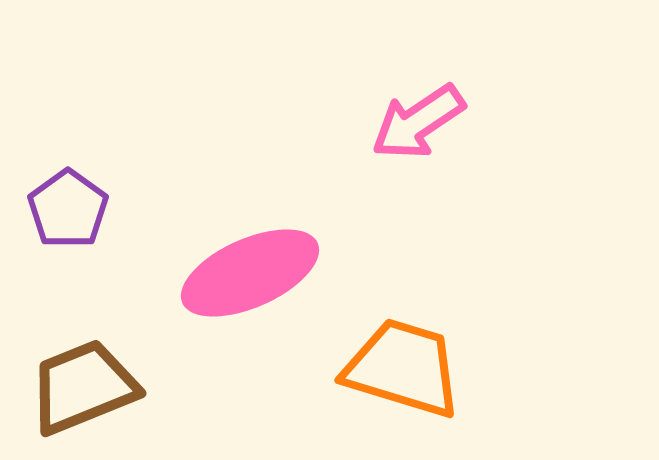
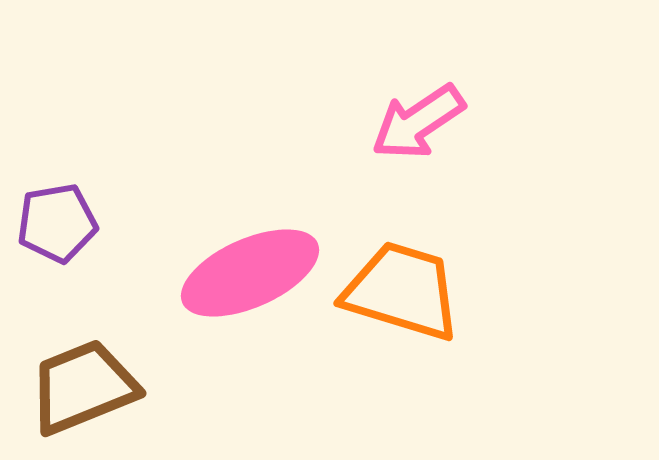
purple pentagon: moved 11 px left, 14 px down; rotated 26 degrees clockwise
orange trapezoid: moved 1 px left, 77 px up
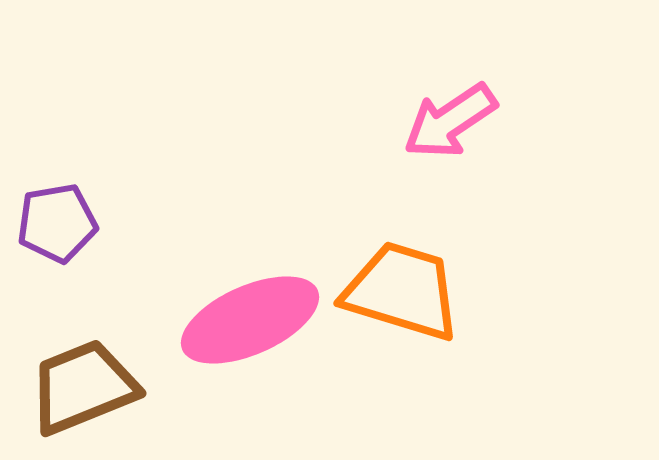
pink arrow: moved 32 px right, 1 px up
pink ellipse: moved 47 px down
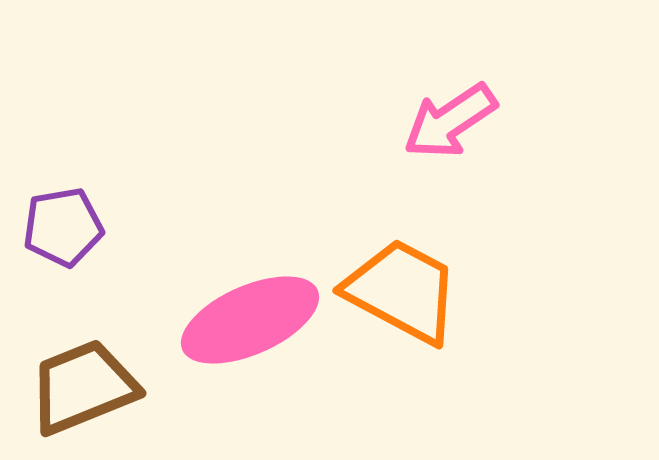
purple pentagon: moved 6 px right, 4 px down
orange trapezoid: rotated 11 degrees clockwise
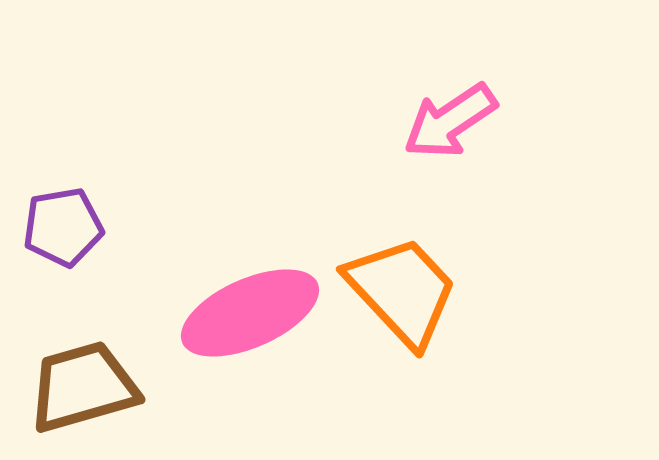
orange trapezoid: rotated 19 degrees clockwise
pink ellipse: moved 7 px up
brown trapezoid: rotated 6 degrees clockwise
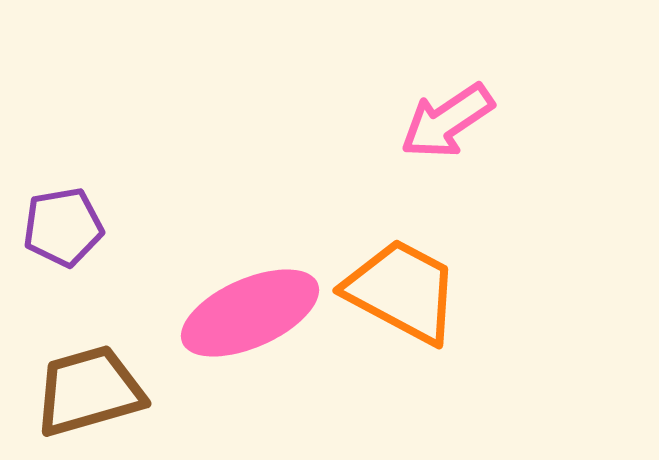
pink arrow: moved 3 px left
orange trapezoid: rotated 19 degrees counterclockwise
brown trapezoid: moved 6 px right, 4 px down
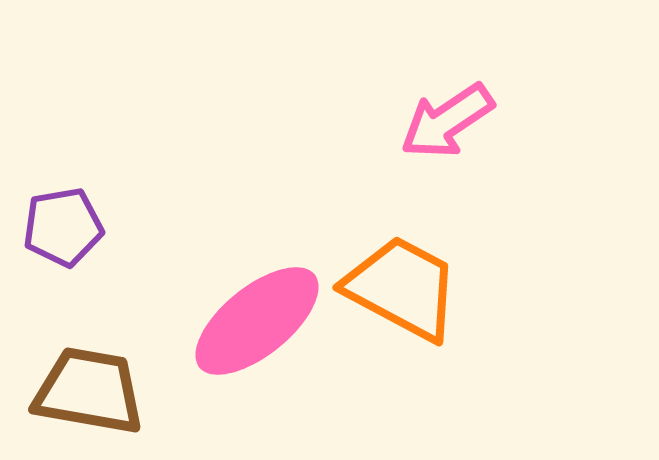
orange trapezoid: moved 3 px up
pink ellipse: moved 7 px right, 8 px down; rotated 15 degrees counterclockwise
brown trapezoid: rotated 26 degrees clockwise
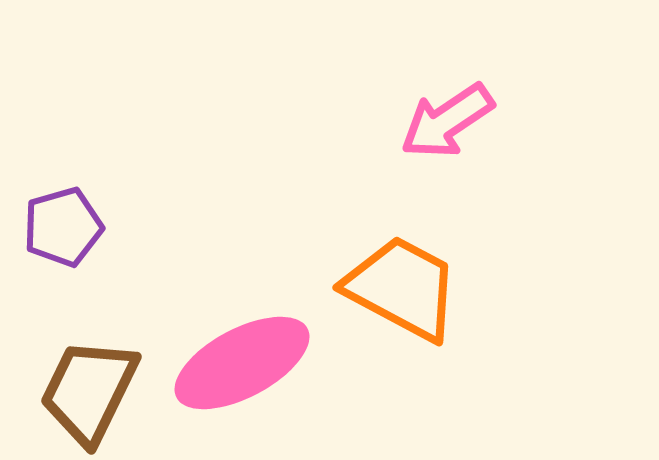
purple pentagon: rotated 6 degrees counterclockwise
pink ellipse: moved 15 px left, 42 px down; rotated 11 degrees clockwise
brown trapezoid: rotated 74 degrees counterclockwise
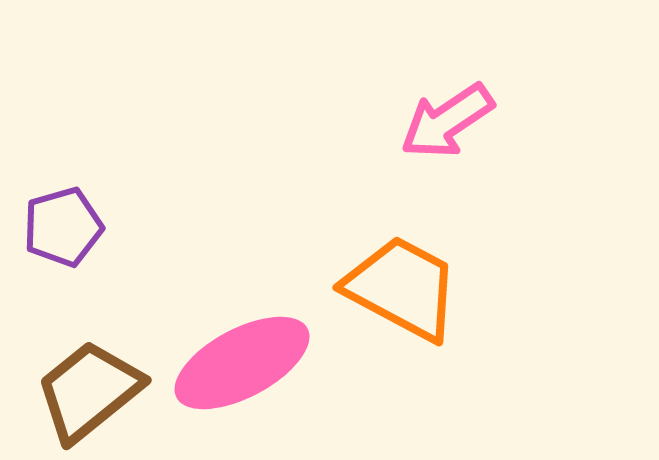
brown trapezoid: rotated 25 degrees clockwise
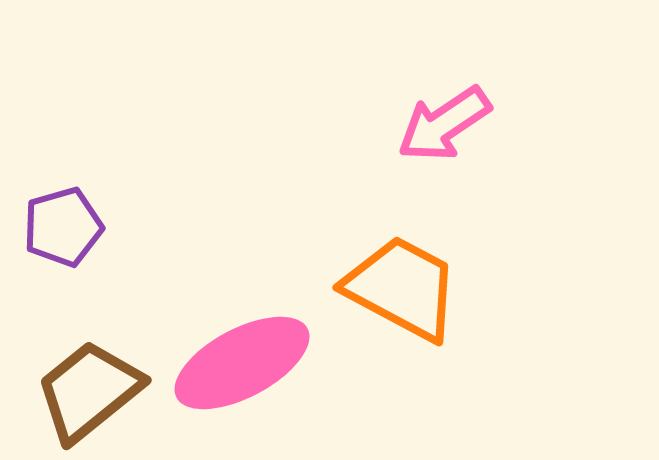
pink arrow: moved 3 px left, 3 px down
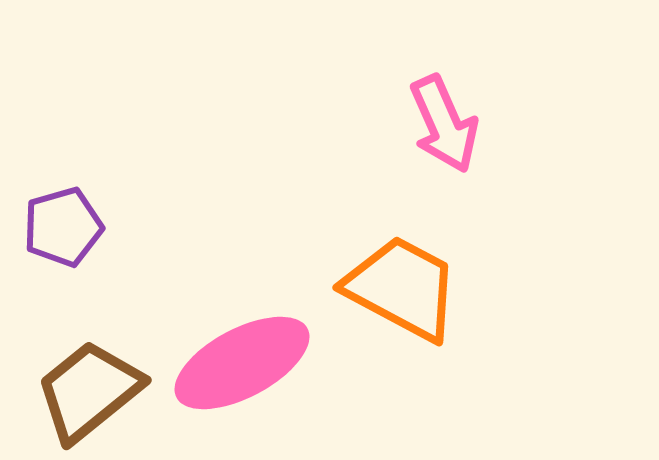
pink arrow: rotated 80 degrees counterclockwise
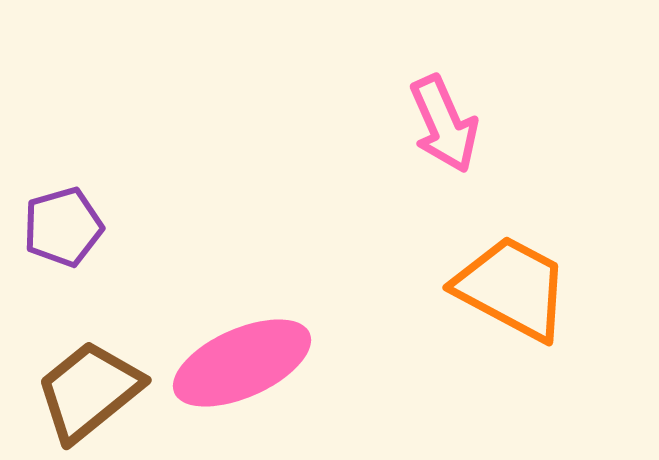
orange trapezoid: moved 110 px right
pink ellipse: rotated 4 degrees clockwise
